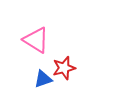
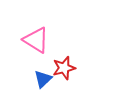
blue triangle: rotated 24 degrees counterclockwise
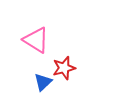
blue triangle: moved 3 px down
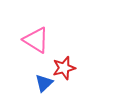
blue triangle: moved 1 px right, 1 px down
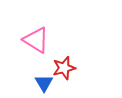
blue triangle: rotated 18 degrees counterclockwise
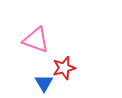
pink triangle: rotated 12 degrees counterclockwise
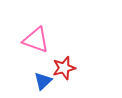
blue triangle: moved 1 px left, 2 px up; rotated 18 degrees clockwise
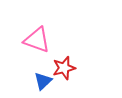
pink triangle: moved 1 px right
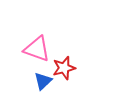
pink triangle: moved 9 px down
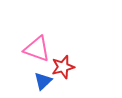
red star: moved 1 px left, 1 px up
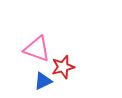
blue triangle: rotated 18 degrees clockwise
